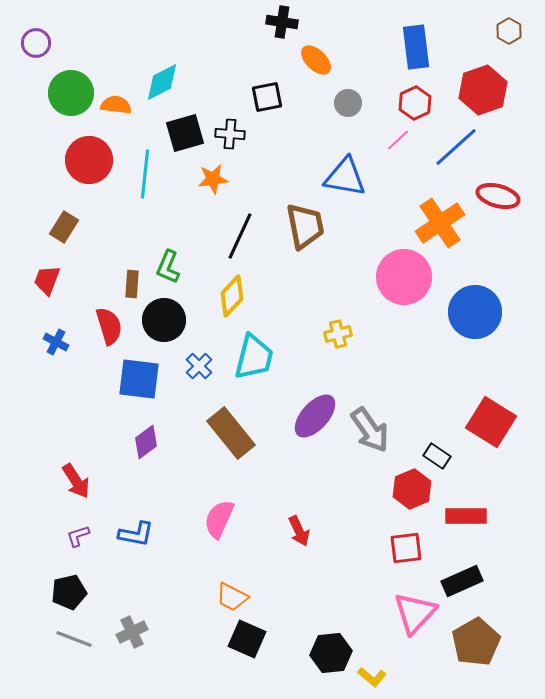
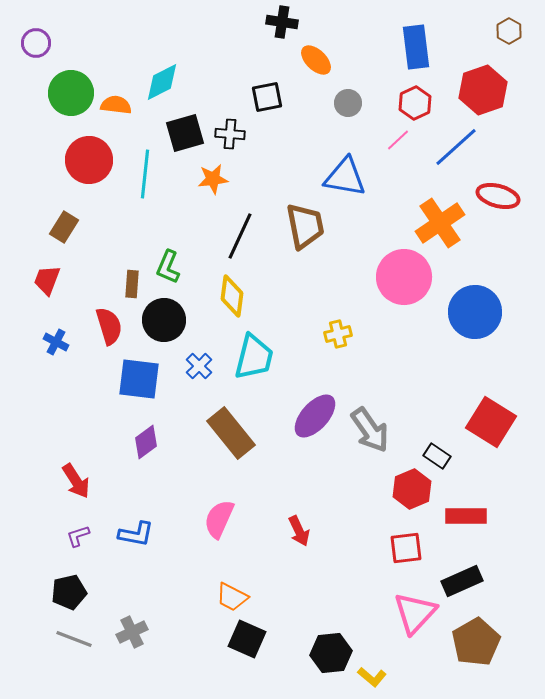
yellow diamond at (232, 296): rotated 36 degrees counterclockwise
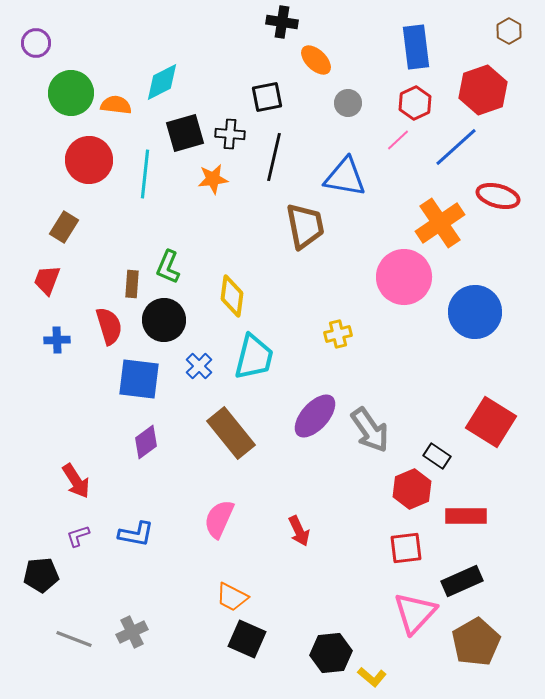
black line at (240, 236): moved 34 px right, 79 px up; rotated 12 degrees counterclockwise
blue cross at (56, 342): moved 1 px right, 2 px up; rotated 30 degrees counterclockwise
black pentagon at (69, 592): moved 28 px left, 17 px up; rotated 8 degrees clockwise
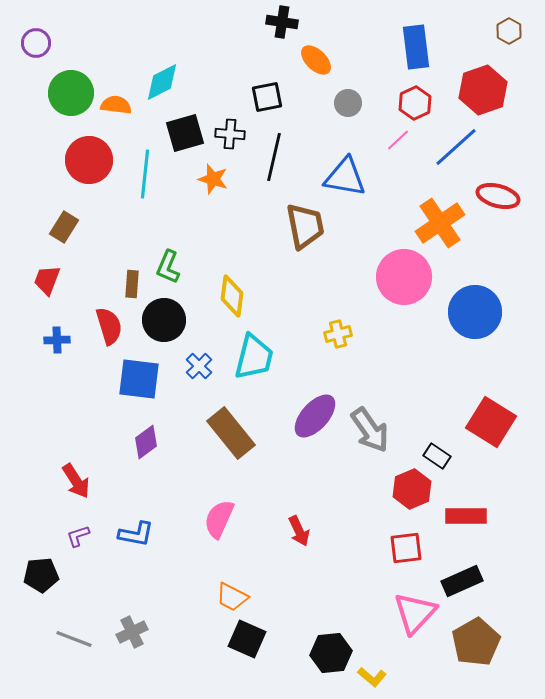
orange star at (213, 179): rotated 24 degrees clockwise
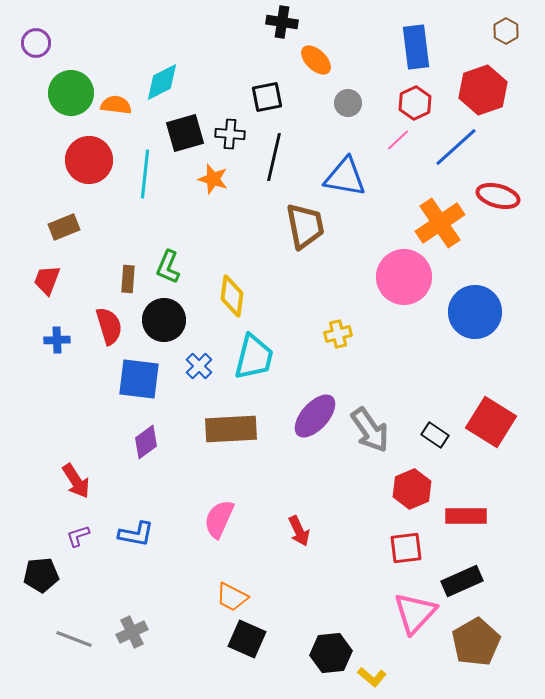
brown hexagon at (509, 31): moved 3 px left
brown rectangle at (64, 227): rotated 36 degrees clockwise
brown rectangle at (132, 284): moved 4 px left, 5 px up
brown rectangle at (231, 433): moved 4 px up; rotated 54 degrees counterclockwise
black rectangle at (437, 456): moved 2 px left, 21 px up
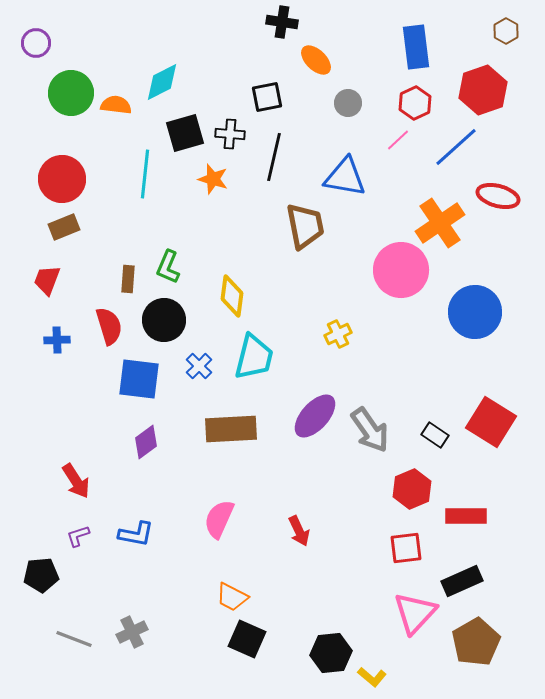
red circle at (89, 160): moved 27 px left, 19 px down
pink circle at (404, 277): moved 3 px left, 7 px up
yellow cross at (338, 334): rotated 12 degrees counterclockwise
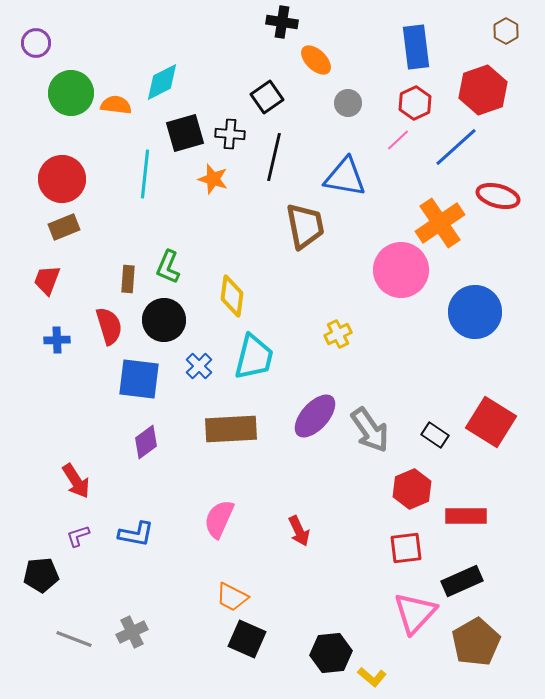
black square at (267, 97): rotated 24 degrees counterclockwise
